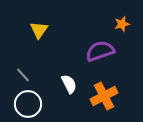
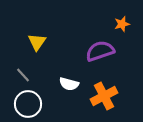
yellow triangle: moved 2 px left, 12 px down
white semicircle: rotated 132 degrees clockwise
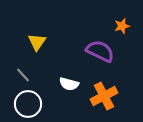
orange star: moved 2 px down
purple semicircle: rotated 44 degrees clockwise
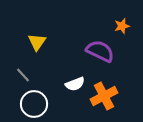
white semicircle: moved 6 px right; rotated 36 degrees counterclockwise
white circle: moved 6 px right
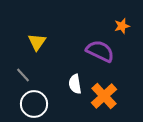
white semicircle: rotated 102 degrees clockwise
orange cross: rotated 16 degrees counterclockwise
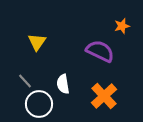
gray line: moved 2 px right, 6 px down
white semicircle: moved 12 px left
white circle: moved 5 px right
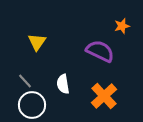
white circle: moved 7 px left, 1 px down
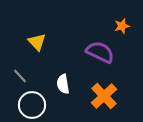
yellow triangle: rotated 18 degrees counterclockwise
purple semicircle: moved 1 px down
gray line: moved 5 px left, 5 px up
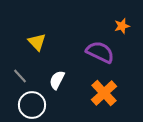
white semicircle: moved 6 px left, 4 px up; rotated 36 degrees clockwise
orange cross: moved 3 px up
